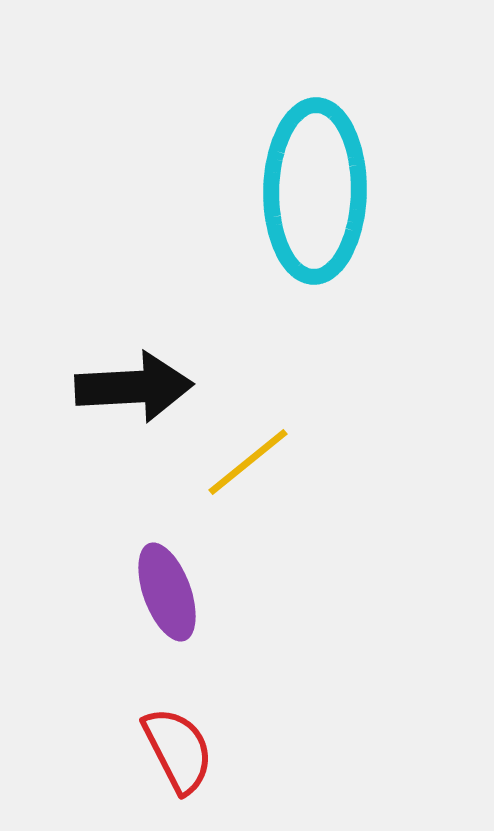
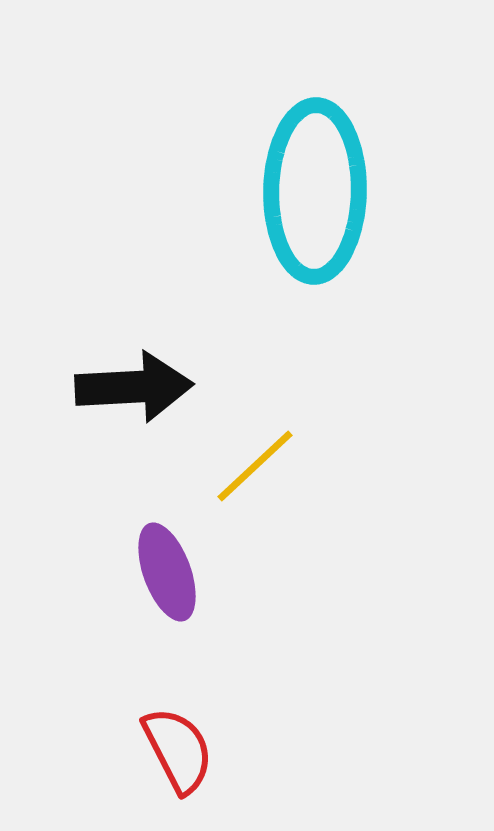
yellow line: moved 7 px right, 4 px down; rotated 4 degrees counterclockwise
purple ellipse: moved 20 px up
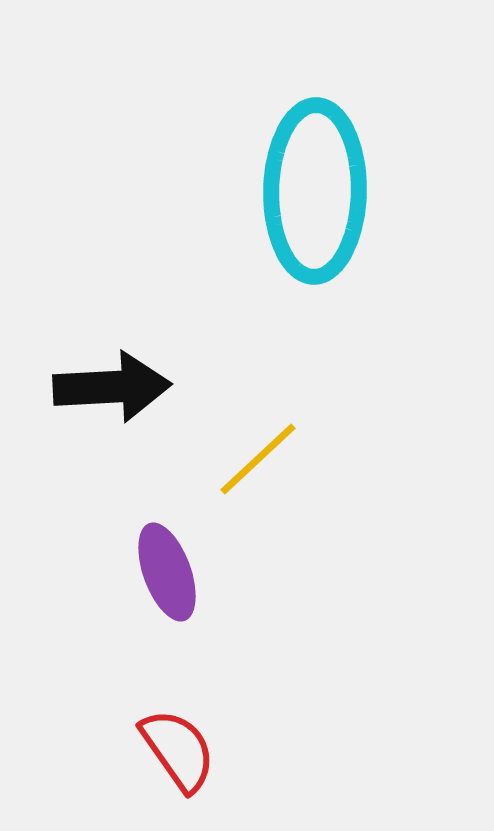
black arrow: moved 22 px left
yellow line: moved 3 px right, 7 px up
red semicircle: rotated 8 degrees counterclockwise
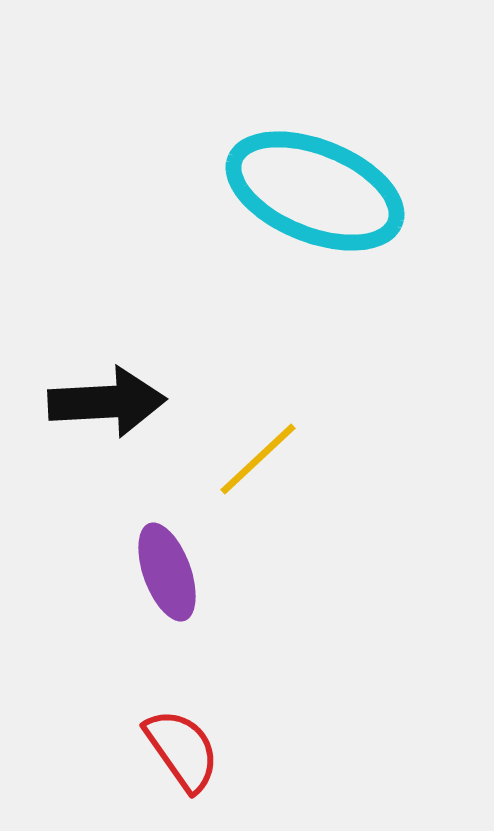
cyan ellipse: rotated 69 degrees counterclockwise
black arrow: moved 5 px left, 15 px down
red semicircle: moved 4 px right
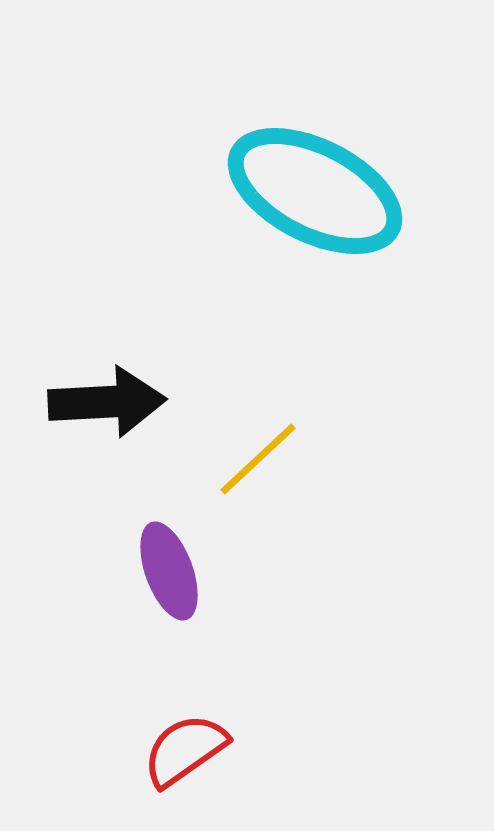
cyan ellipse: rotated 5 degrees clockwise
purple ellipse: moved 2 px right, 1 px up
red semicircle: moved 3 px right; rotated 90 degrees counterclockwise
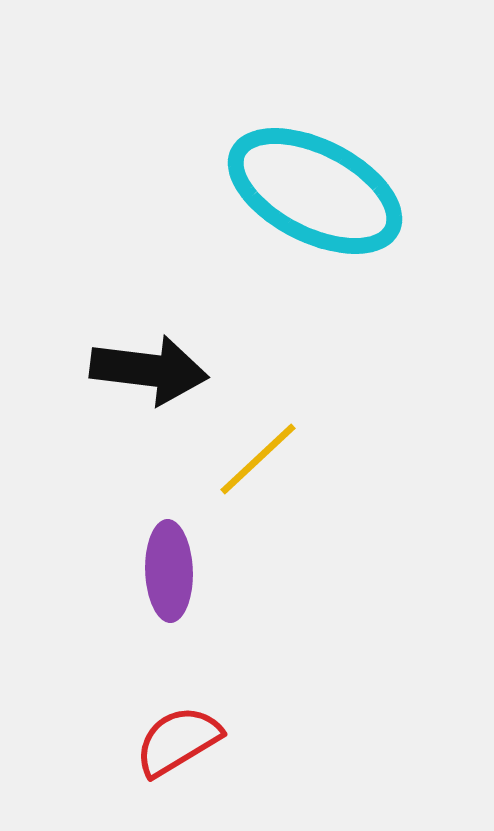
black arrow: moved 42 px right, 32 px up; rotated 10 degrees clockwise
purple ellipse: rotated 18 degrees clockwise
red semicircle: moved 7 px left, 9 px up; rotated 4 degrees clockwise
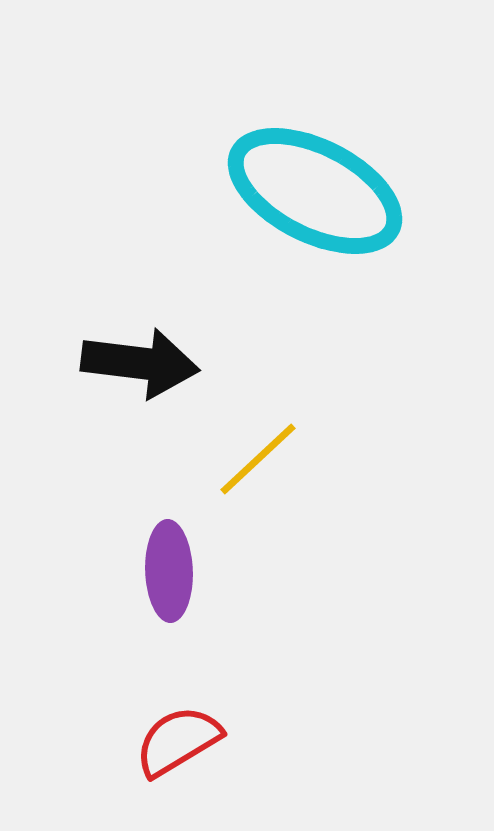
black arrow: moved 9 px left, 7 px up
